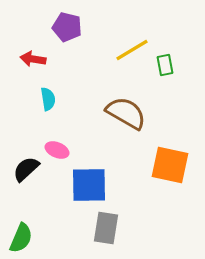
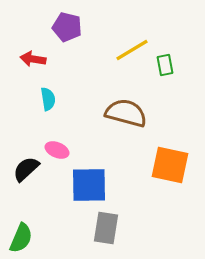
brown semicircle: rotated 15 degrees counterclockwise
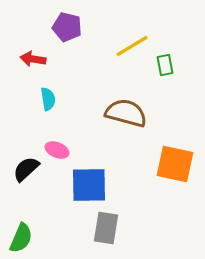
yellow line: moved 4 px up
orange square: moved 5 px right, 1 px up
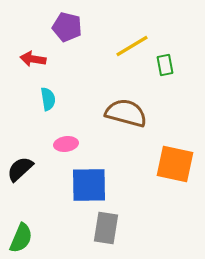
pink ellipse: moved 9 px right, 6 px up; rotated 30 degrees counterclockwise
black semicircle: moved 6 px left
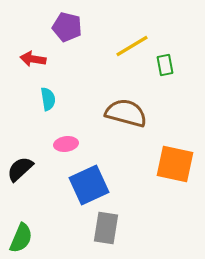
blue square: rotated 24 degrees counterclockwise
